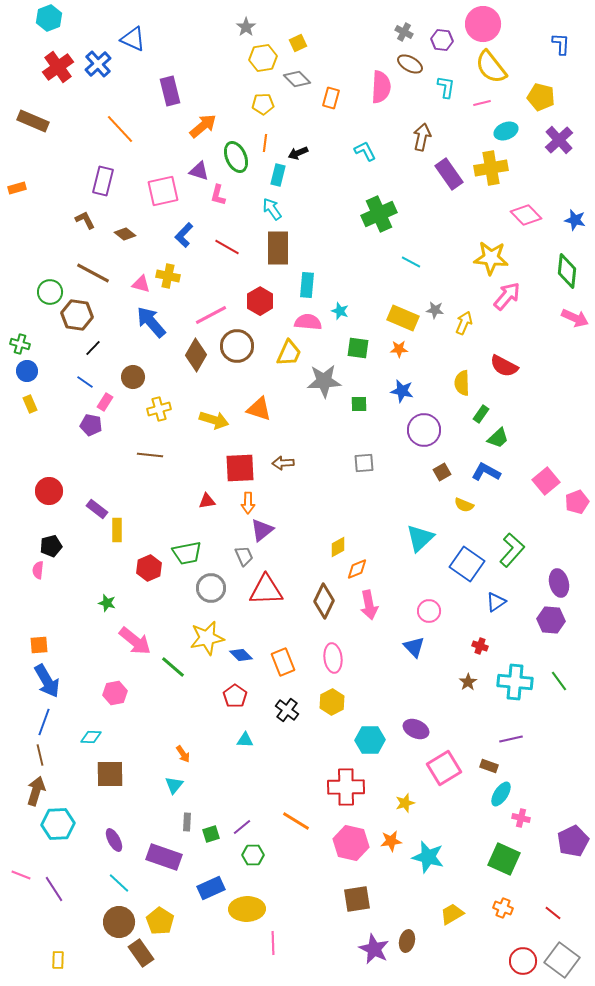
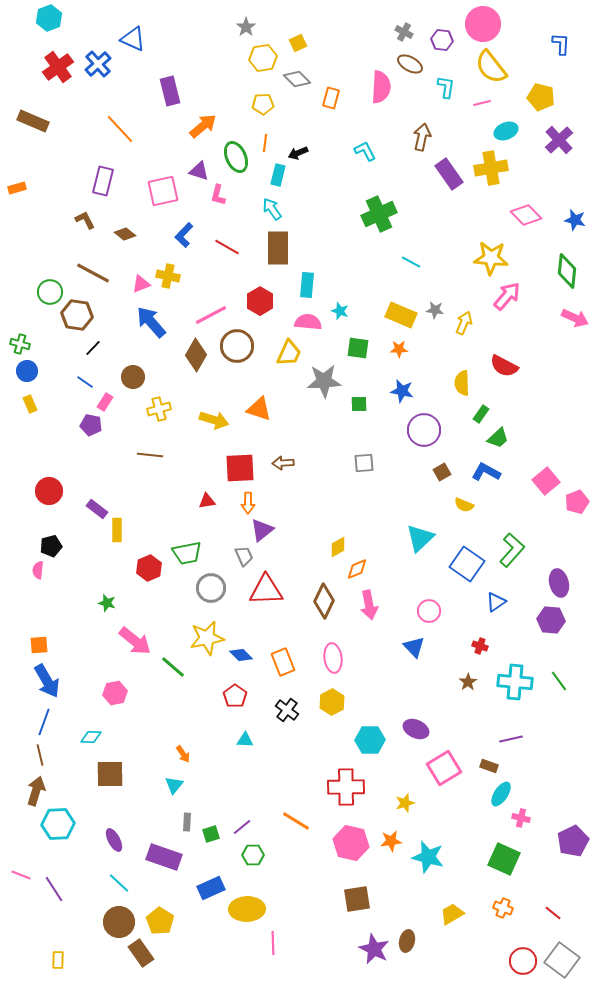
pink triangle at (141, 284): rotated 36 degrees counterclockwise
yellow rectangle at (403, 318): moved 2 px left, 3 px up
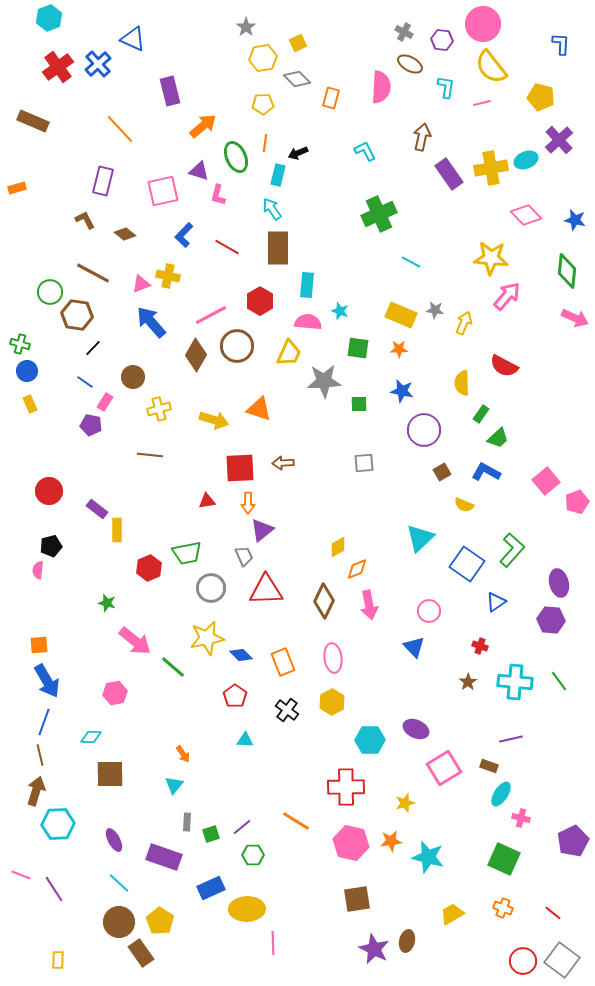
cyan ellipse at (506, 131): moved 20 px right, 29 px down
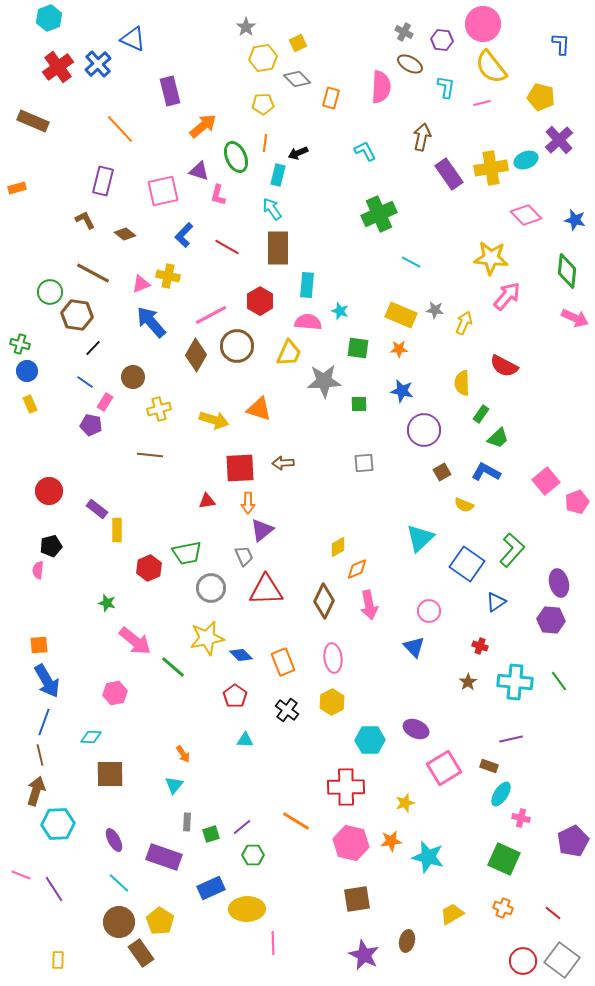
purple star at (374, 949): moved 10 px left, 6 px down
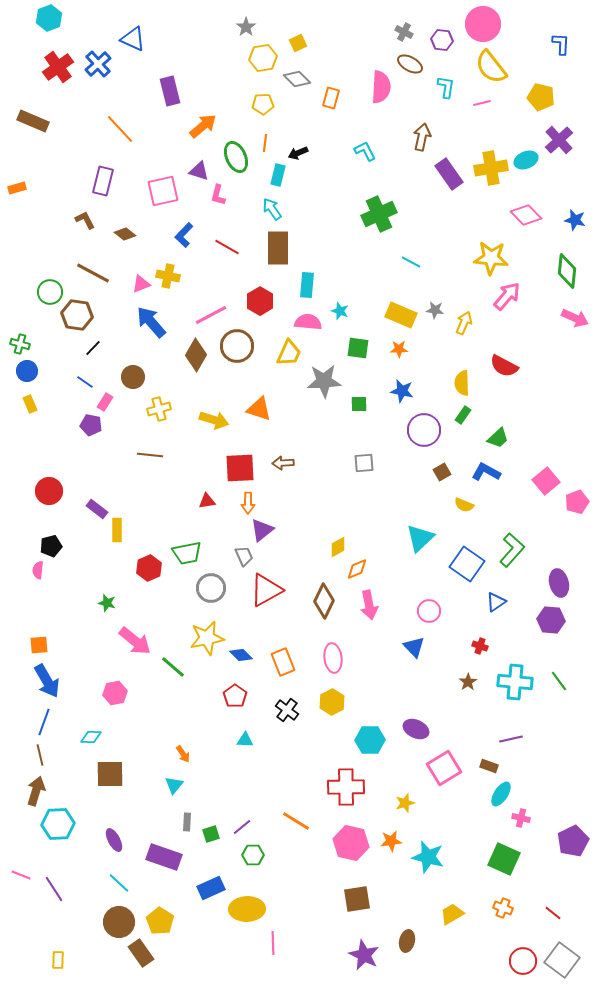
green rectangle at (481, 414): moved 18 px left, 1 px down
red triangle at (266, 590): rotated 27 degrees counterclockwise
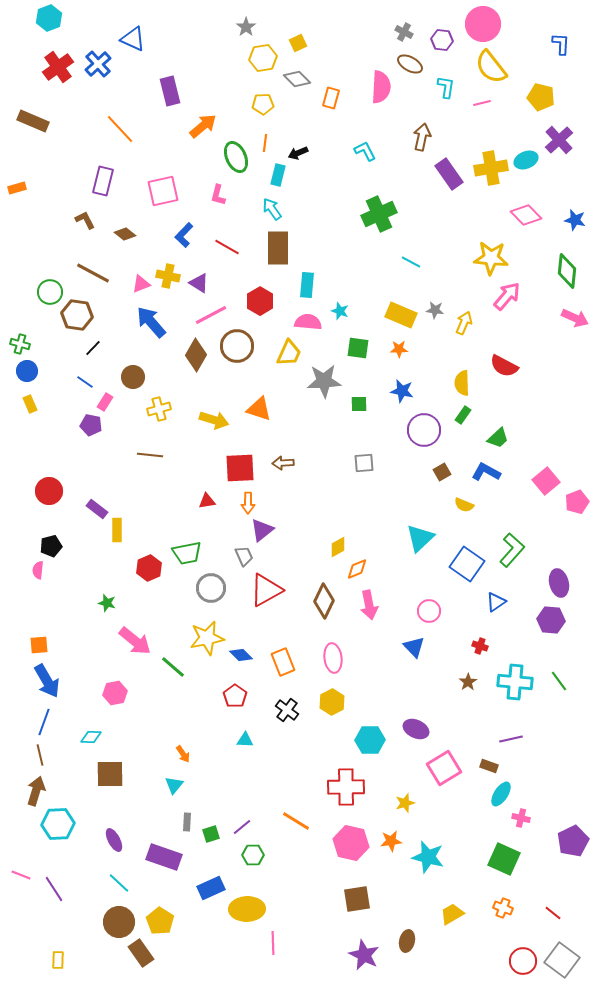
purple triangle at (199, 171): moved 112 px down; rotated 15 degrees clockwise
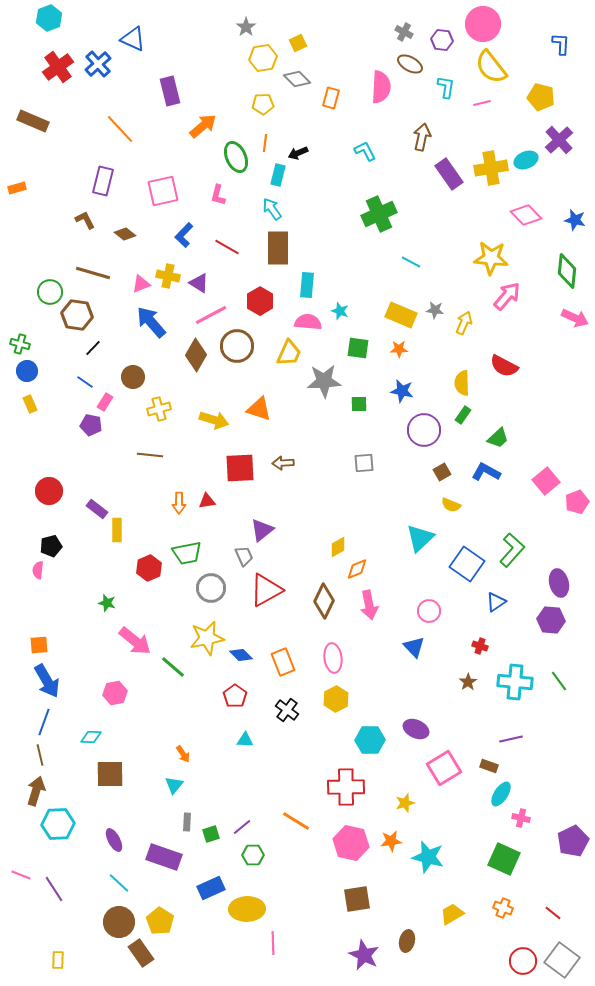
brown line at (93, 273): rotated 12 degrees counterclockwise
orange arrow at (248, 503): moved 69 px left
yellow semicircle at (464, 505): moved 13 px left
yellow hexagon at (332, 702): moved 4 px right, 3 px up
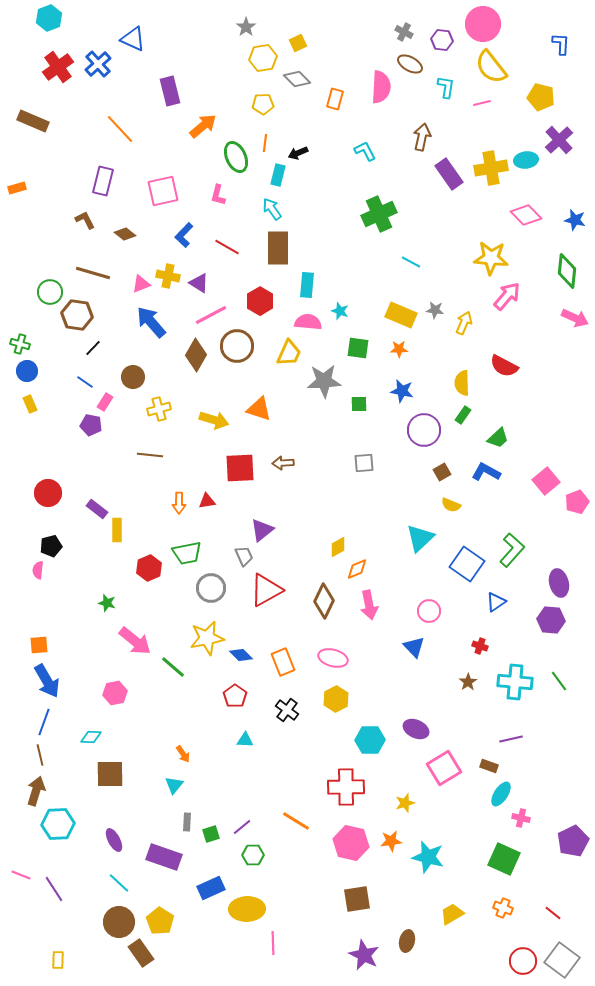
orange rectangle at (331, 98): moved 4 px right, 1 px down
cyan ellipse at (526, 160): rotated 15 degrees clockwise
red circle at (49, 491): moved 1 px left, 2 px down
pink ellipse at (333, 658): rotated 68 degrees counterclockwise
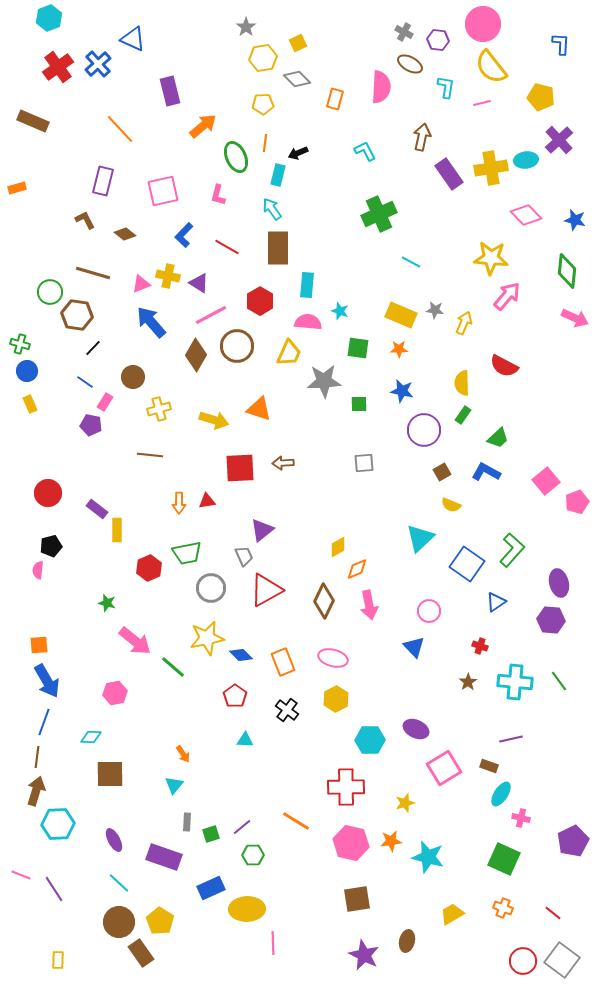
purple hexagon at (442, 40): moved 4 px left
brown line at (40, 755): moved 3 px left, 2 px down; rotated 20 degrees clockwise
